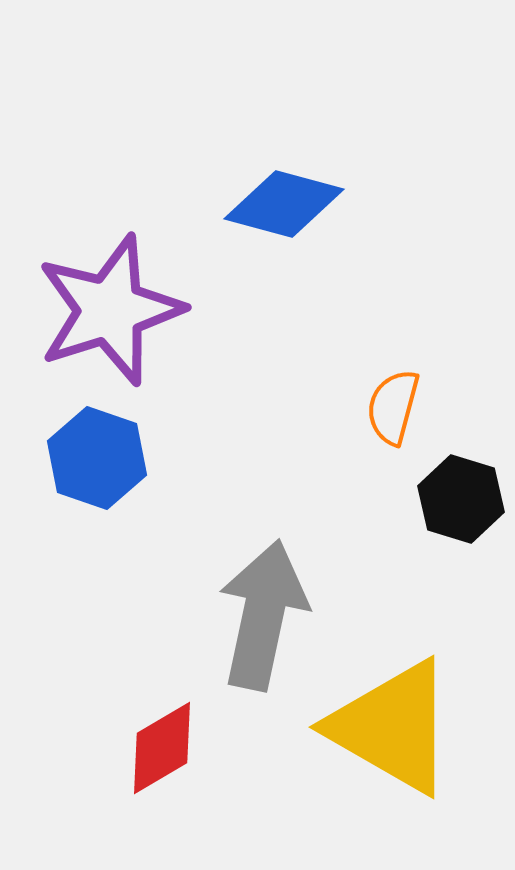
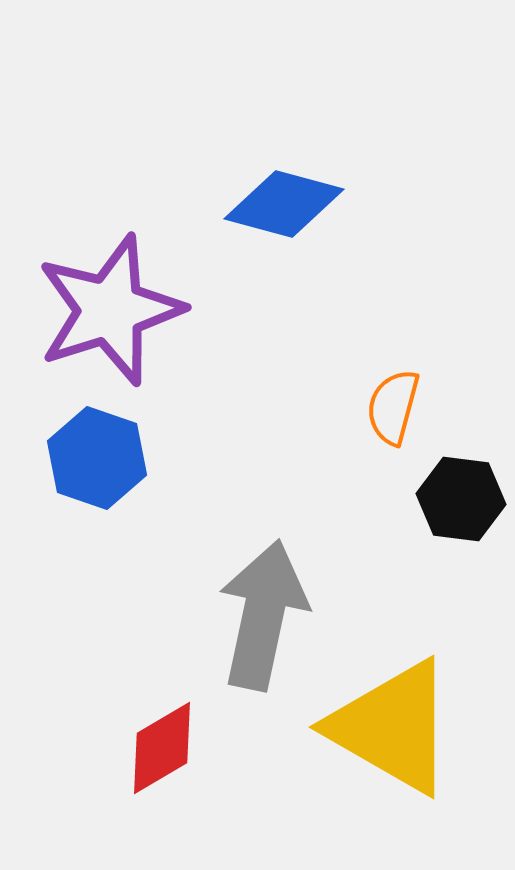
black hexagon: rotated 10 degrees counterclockwise
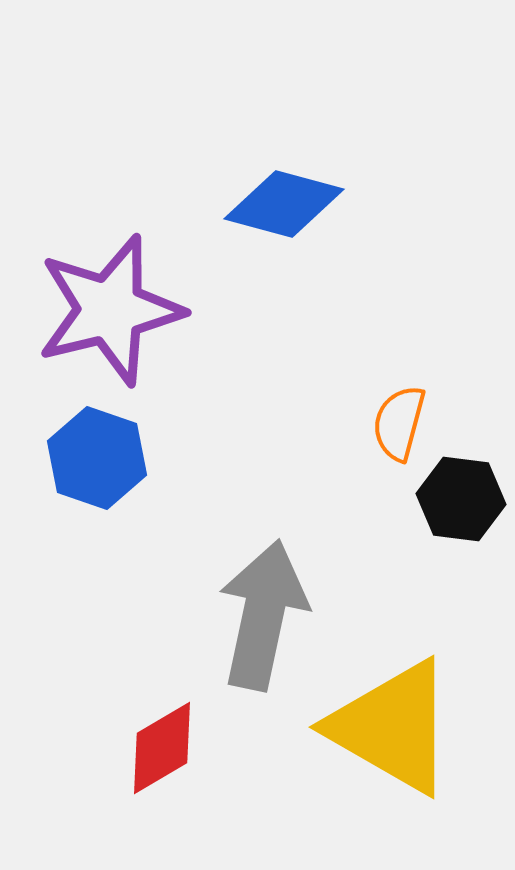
purple star: rotated 4 degrees clockwise
orange semicircle: moved 6 px right, 16 px down
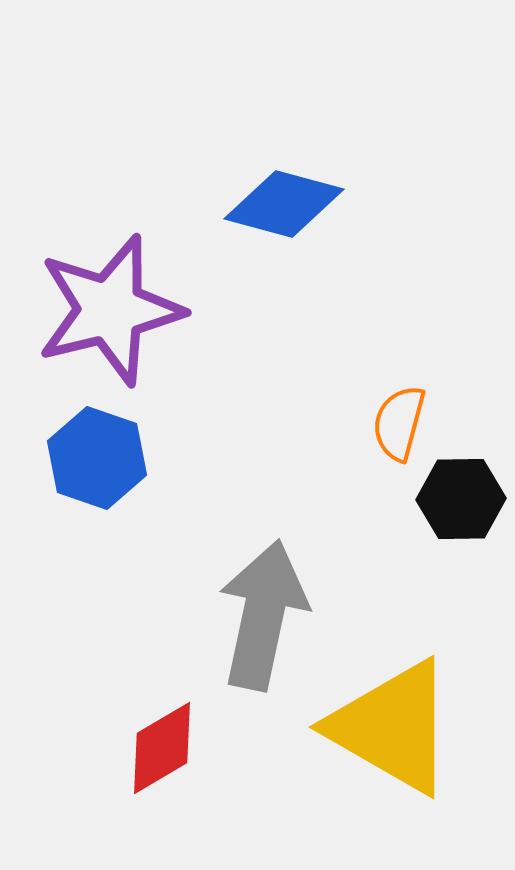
black hexagon: rotated 8 degrees counterclockwise
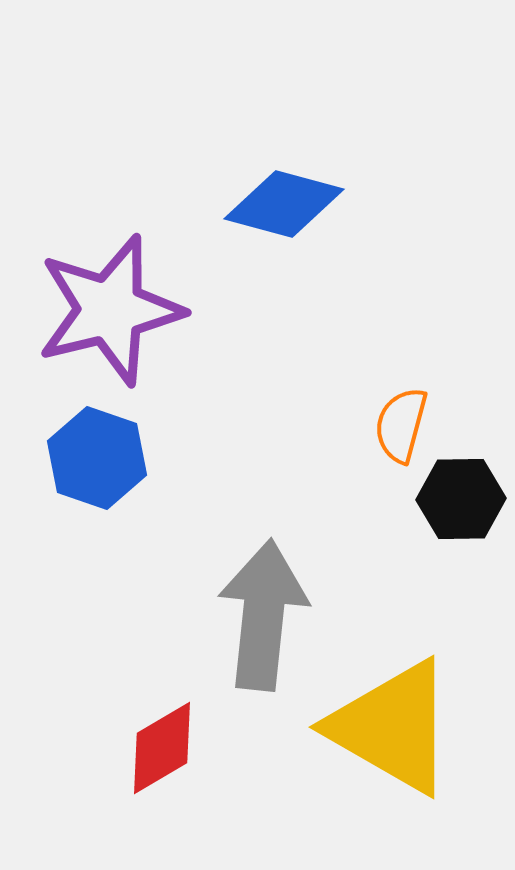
orange semicircle: moved 2 px right, 2 px down
gray arrow: rotated 6 degrees counterclockwise
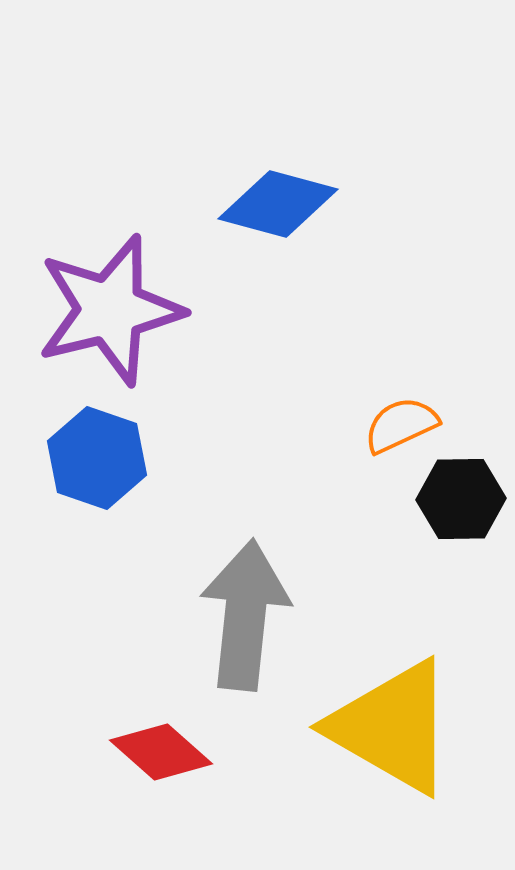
blue diamond: moved 6 px left
orange semicircle: rotated 50 degrees clockwise
gray arrow: moved 18 px left
red diamond: moved 1 px left, 4 px down; rotated 72 degrees clockwise
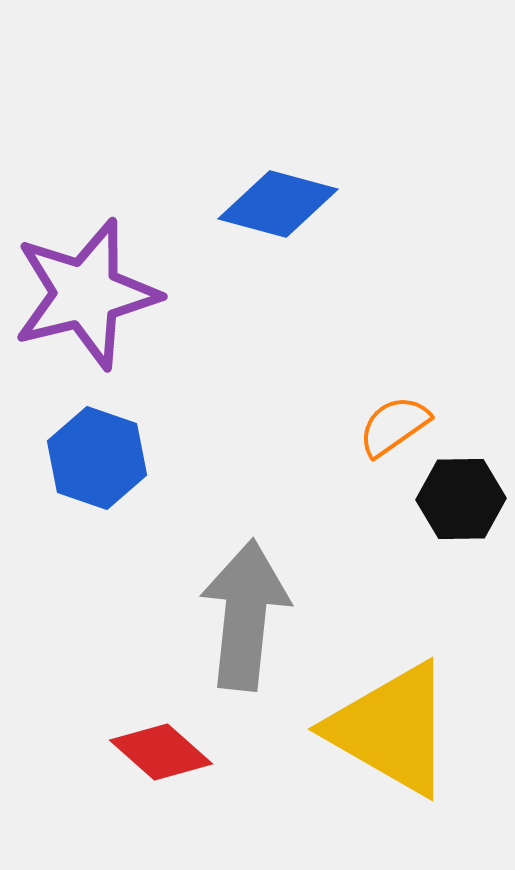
purple star: moved 24 px left, 16 px up
orange semicircle: moved 7 px left, 1 px down; rotated 10 degrees counterclockwise
yellow triangle: moved 1 px left, 2 px down
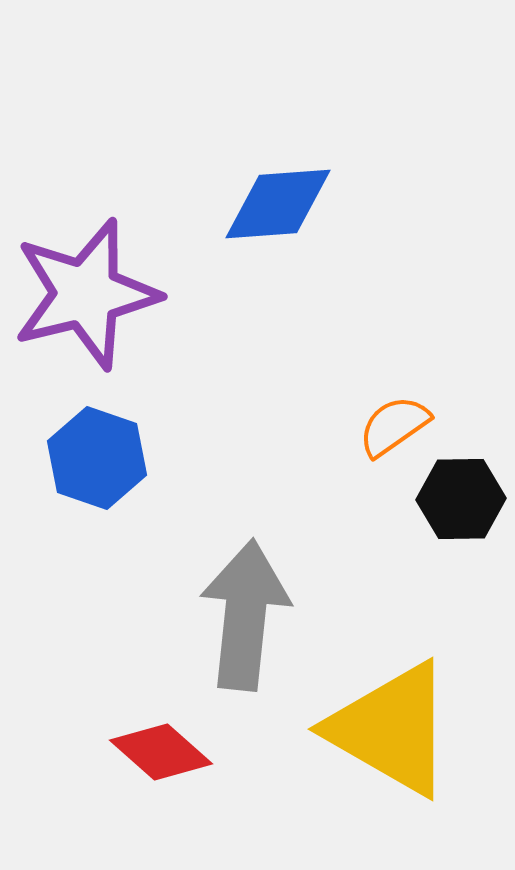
blue diamond: rotated 19 degrees counterclockwise
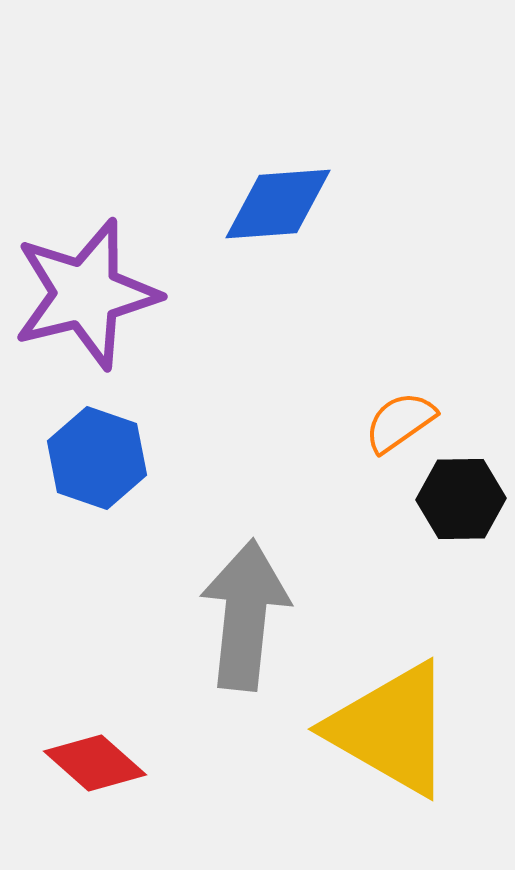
orange semicircle: moved 6 px right, 4 px up
red diamond: moved 66 px left, 11 px down
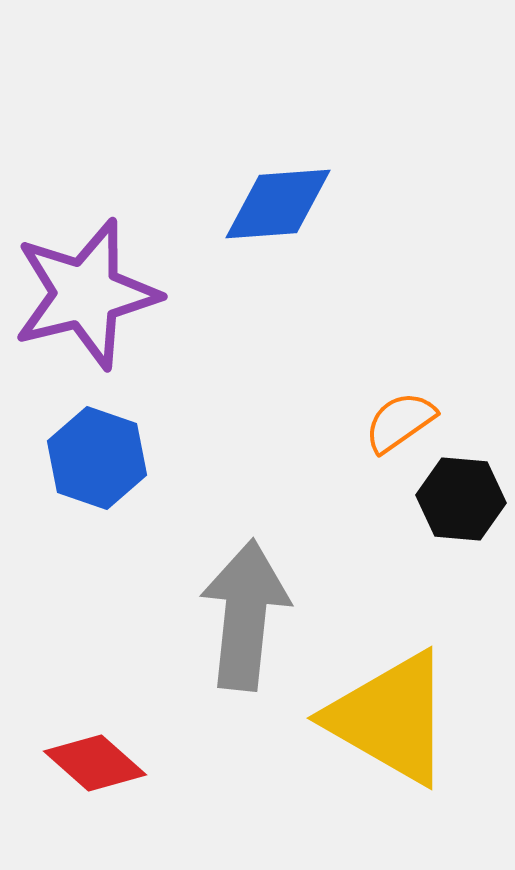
black hexagon: rotated 6 degrees clockwise
yellow triangle: moved 1 px left, 11 px up
